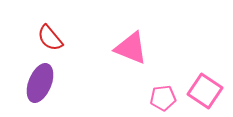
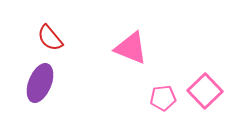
pink square: rotated 12 degrees clockwise
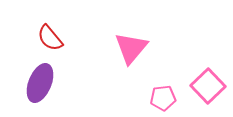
pink triangle: rotated 48 degrees clockwise
pink square: moved 3 px right, 5 px up
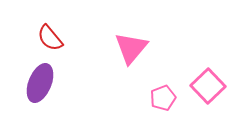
pink pentagon: rotated 15 degrees counterclockwise
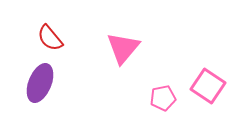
pink triangle: moved 8 px left
pink square: rotated 12 degrees counterclockwise
pink pentagon: rotated 10 degrees clockwise
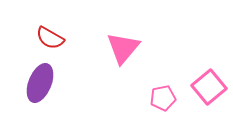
red semicircle: rotated 20 degrees counterclockwise
pink square: moved 1 px right, 1 px down; rotated 16 degrees clockwise
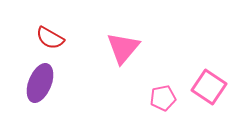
pink square: rotated 16 degrees counterclockwise
